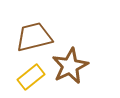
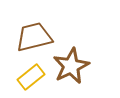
brown star: moved 1 px right
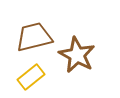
brown star: moved 6 px right, 11 px up; rotated 18 degrees counterclockwise
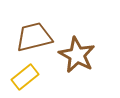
yellow rectangle: moved 6 px left
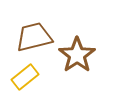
brown star: rotated 9 degrees clockwise
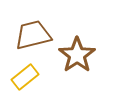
brown trapezoid: moved 1 px left, 2 px up
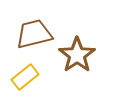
brown trapezoid: moved 1 px right, 1 px up
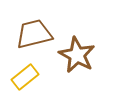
brown star: rotated 9 degrees counterclockwise
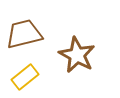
brown trapezoid: moved 10 px left
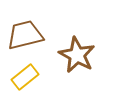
brown trapezoid: moved 1 px right, 1 px down
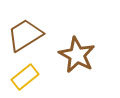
brown trapezoid: rotated 18 degrees counterclockwise
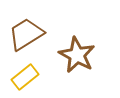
brown trapezoid: moved 1 px right, 1 px up
